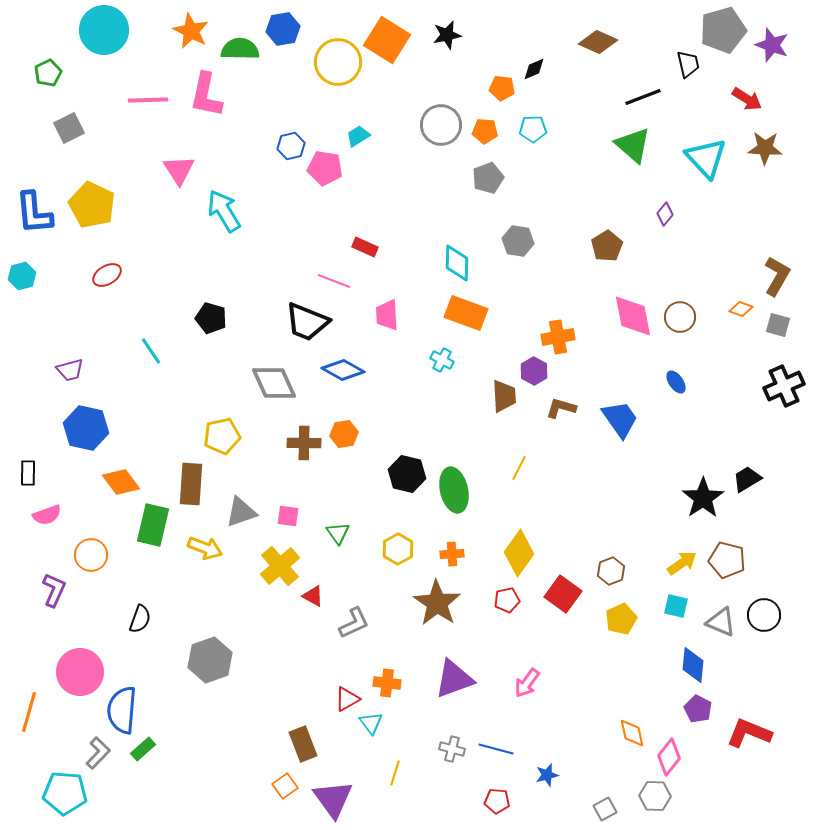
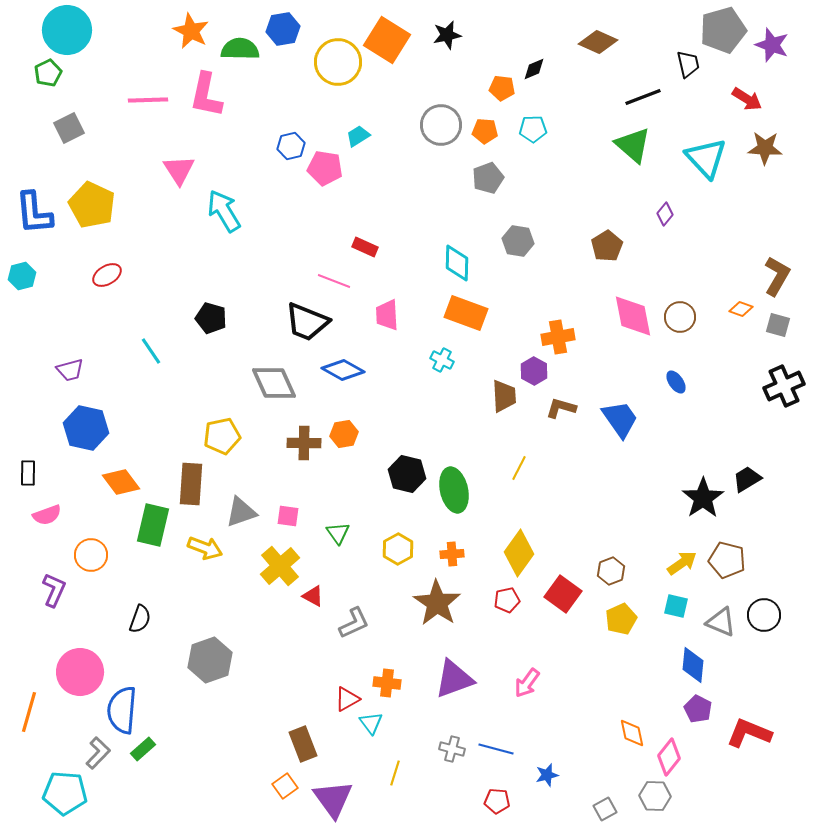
cyan circle at (104, 30): moved 37 px left
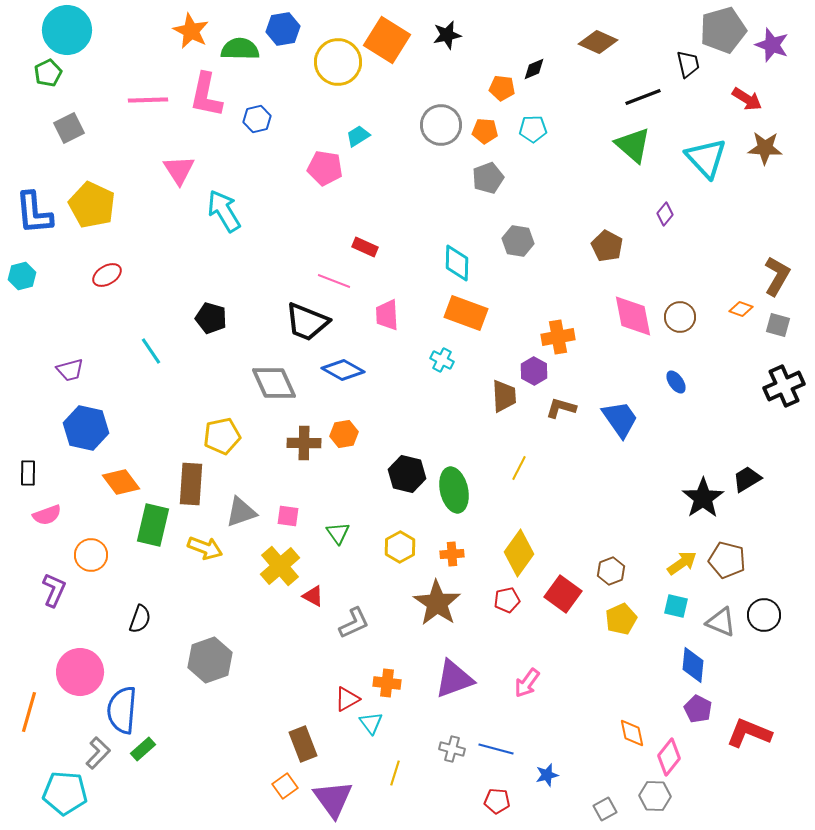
blue hexagon at (291, 146): moved 34 px left, 27 px up
brown pentagon at (607, 246): rotated 12 degrees counterclockwise
yellow hexagon at (398, 549): moved 2 px right, 2 px up
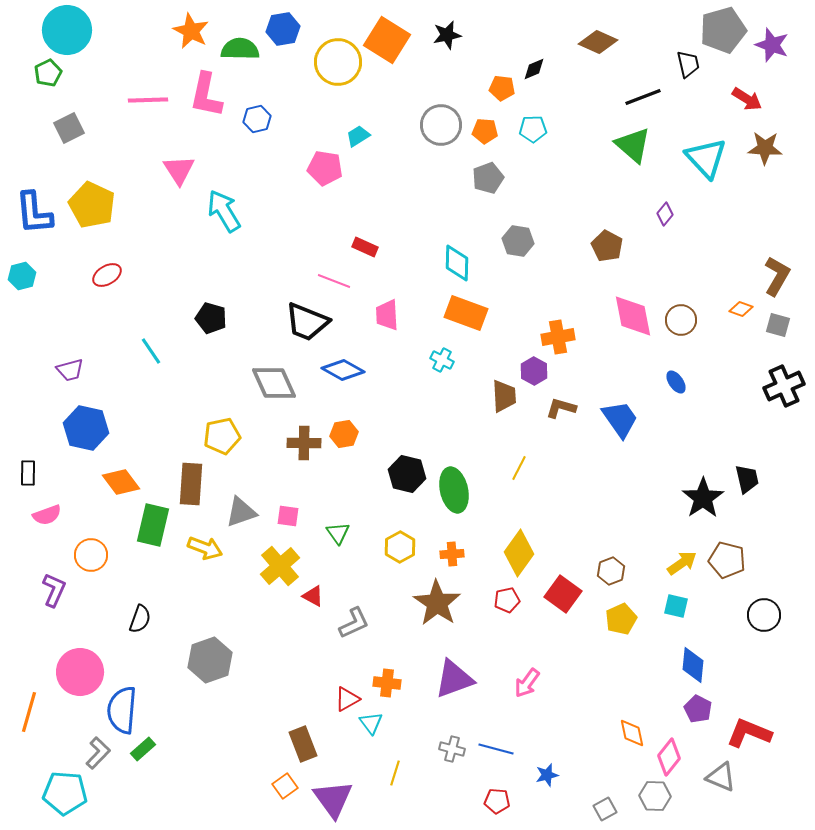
brown circle at (680, 317): moved 1 px right, 3 px down
black trapezoid at (747, 479): rotated 108 degrees clockwise
gray triangle at (721, 622): moved 155 px down
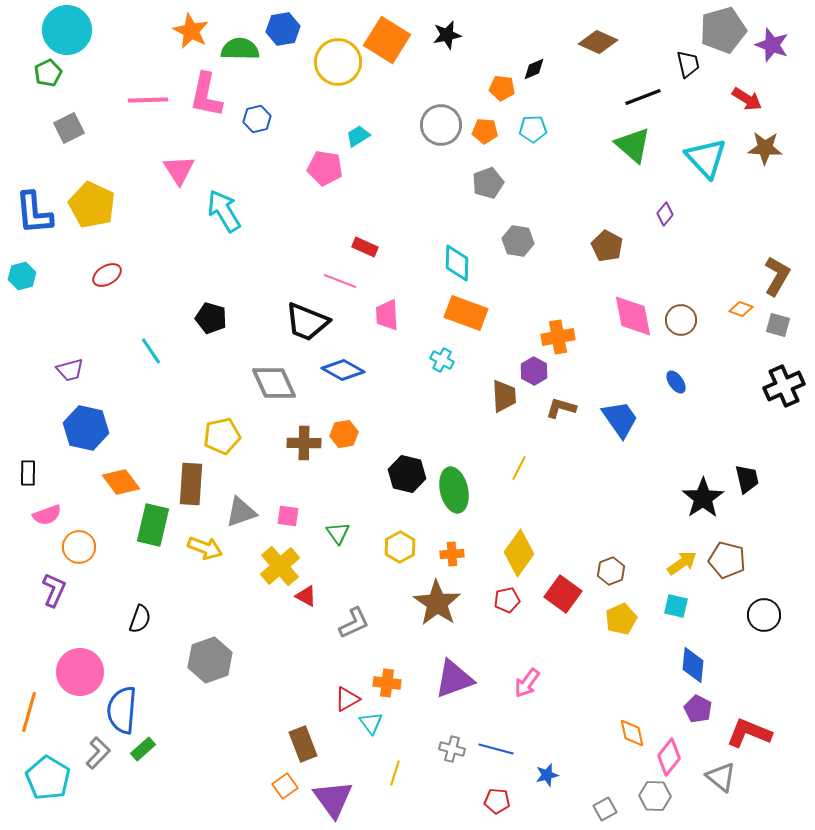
gray pentagon at (488, 178): moved 5 px down
pink line at (334, 281): moved 6 px right
orange circle at (91, 555): moved 12 px left, 8 px up
red triangle at (313, 596): moved 7 px left
gray triangle at (721, 777): rotated 16 degrees clockwise
cyan pentagon at (65, 793): moved 17 px left, 15 px up; rotated 27 degrees clockwise
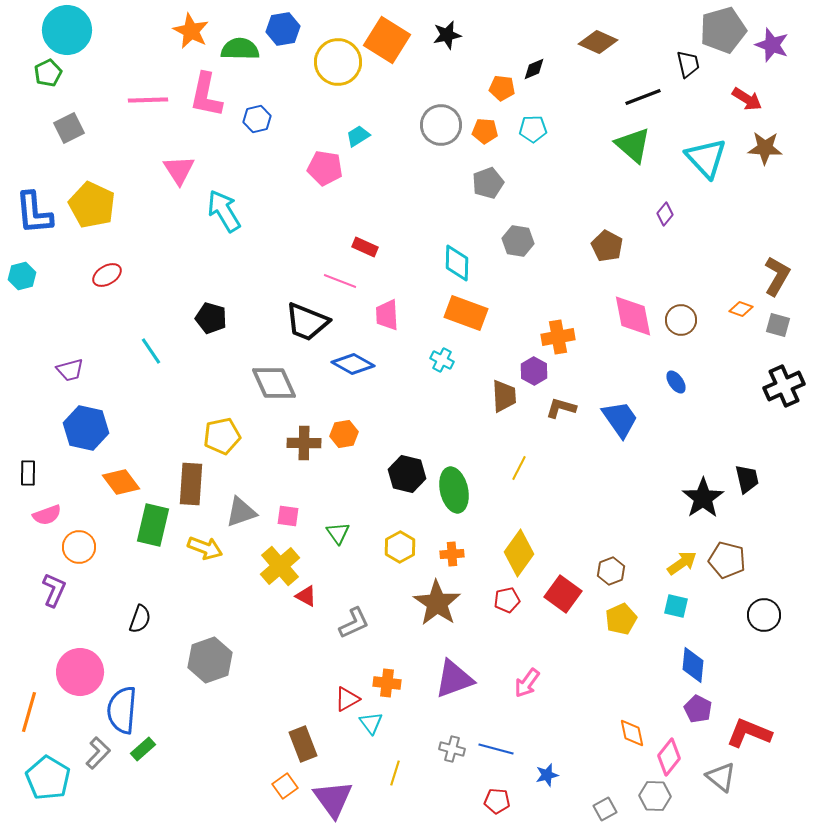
blue diamond at (343, 370): moved 10 px right, 6 px up
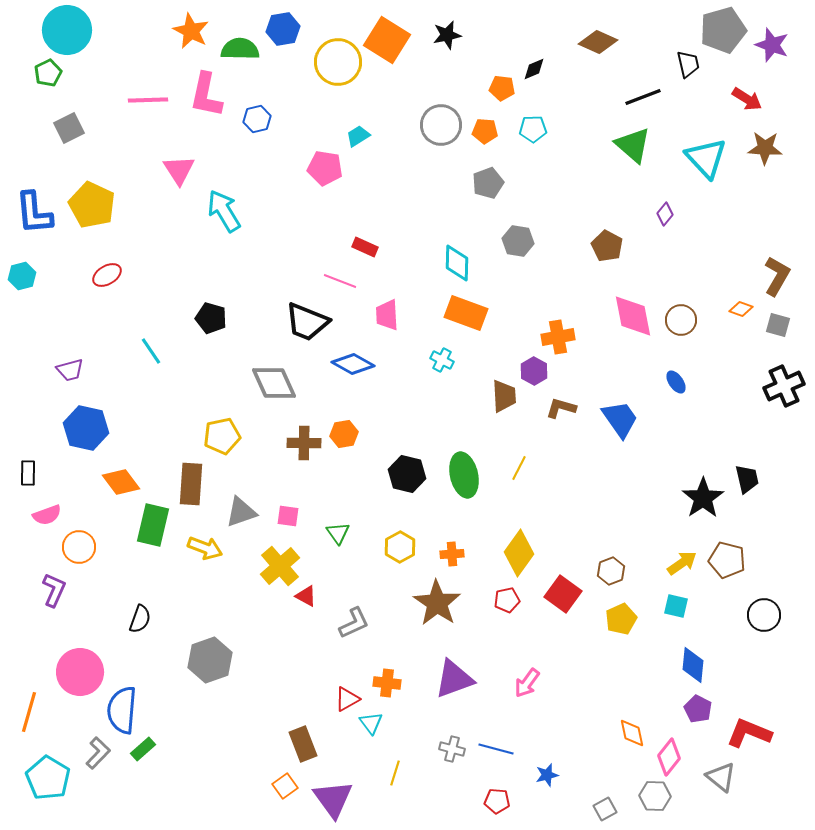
green ellipse at (454, 490): moved 10 px right, 15 px up
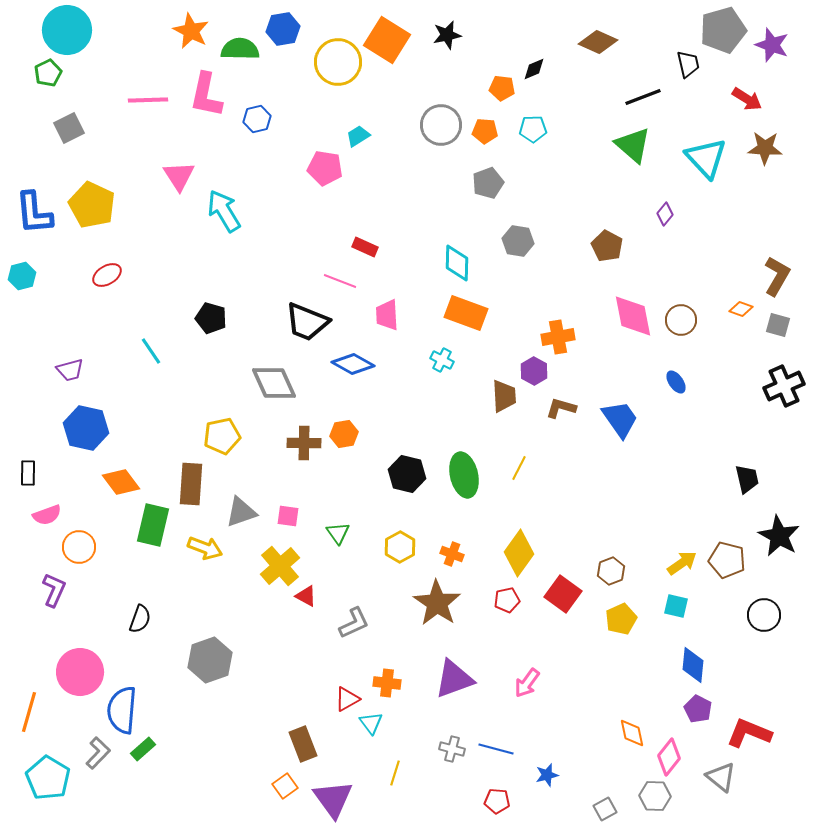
pink triangle at (179, 170): moved 6 px down
black star at (703, 498): moved 76 px right, 38 px down; rotated 9 degrees counterclockwise
orange cross at (452, 554): rotated 25 degrees clockwise
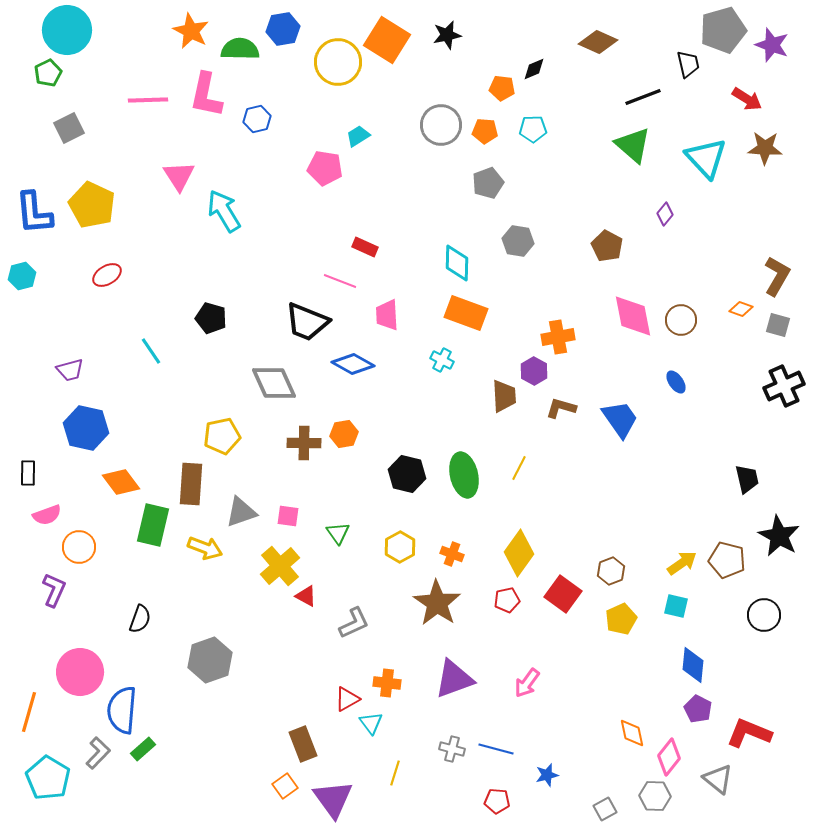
gray triangle at (721, 777): moved 3 px left, 2 px down
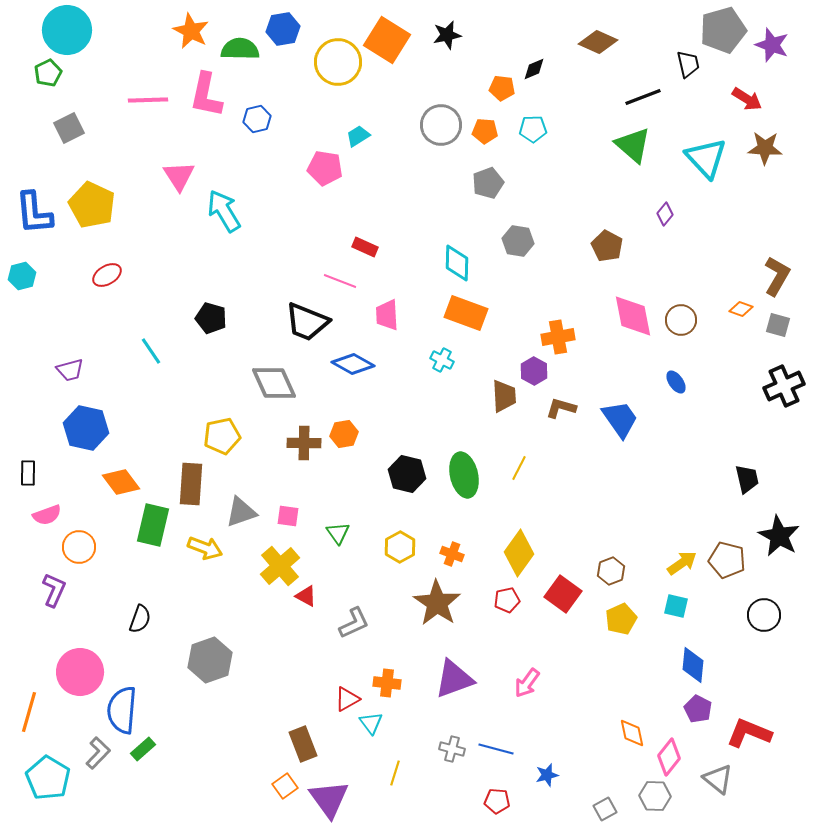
purple triangle at (333, 799): moved 4 px left
